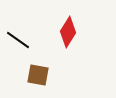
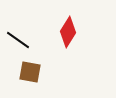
brown square: moved 8 px left, 3 px up
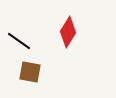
black line: moved 1 px right, 1 px down
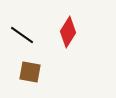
black line: moved 3 px right, 6 px up
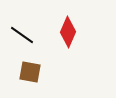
red diamond: rotated 8 degrees counterclockwise
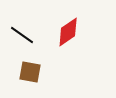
red diamond: rotated 32 degrees clockwise
